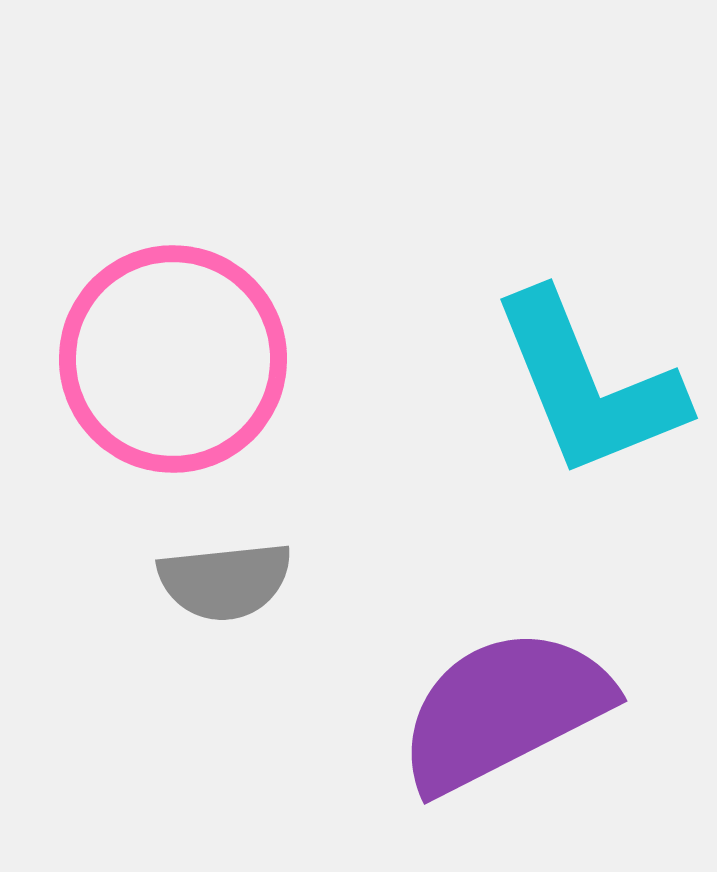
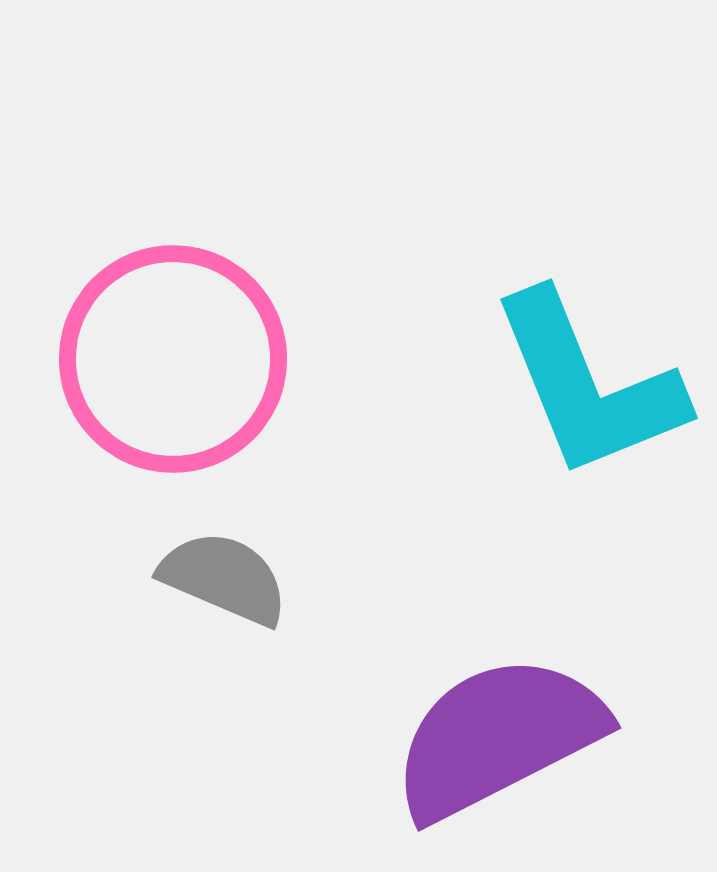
gray semicircle: moved 1 px left, 3 px up; rotated 151 degrees counterclockwise
purple semicircle: moved 6 px left, 27 px down
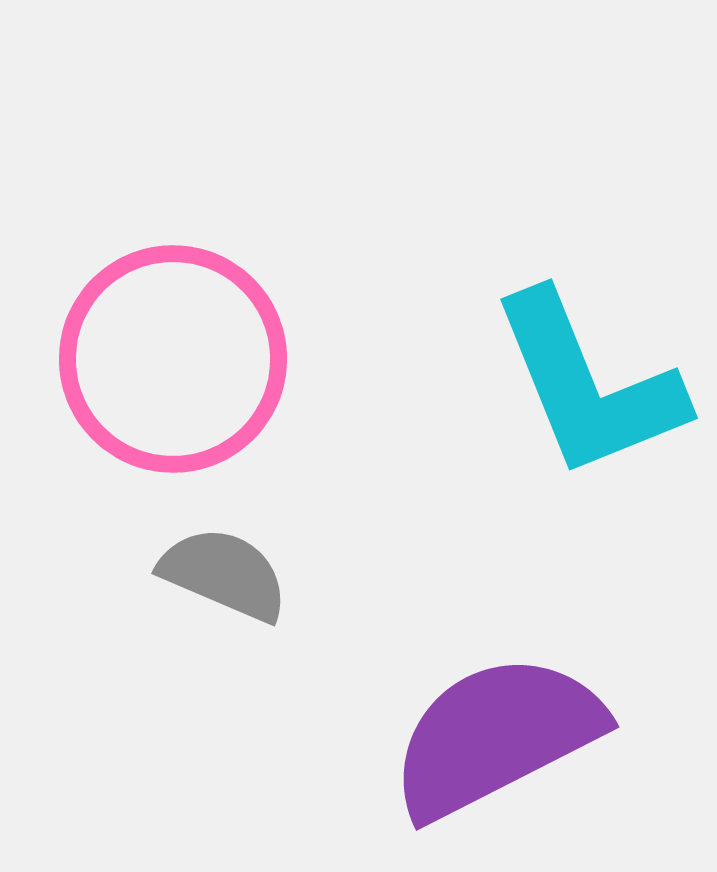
gray semicircle: moved 4 px up
purple semicircle: moved 2 px left, 1 px up
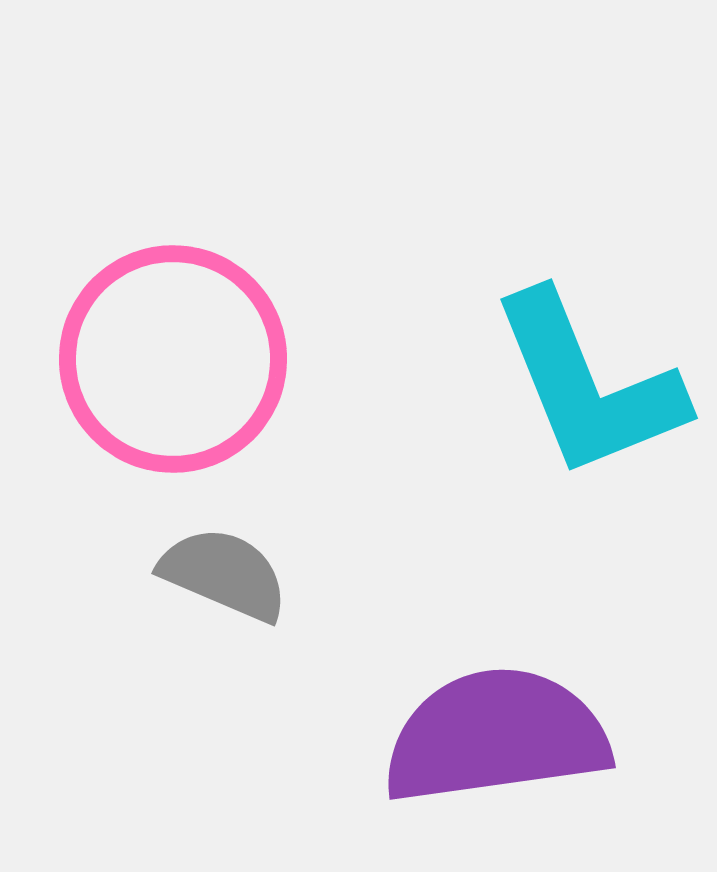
purple semicircle: rotated 19 degrees clockwise
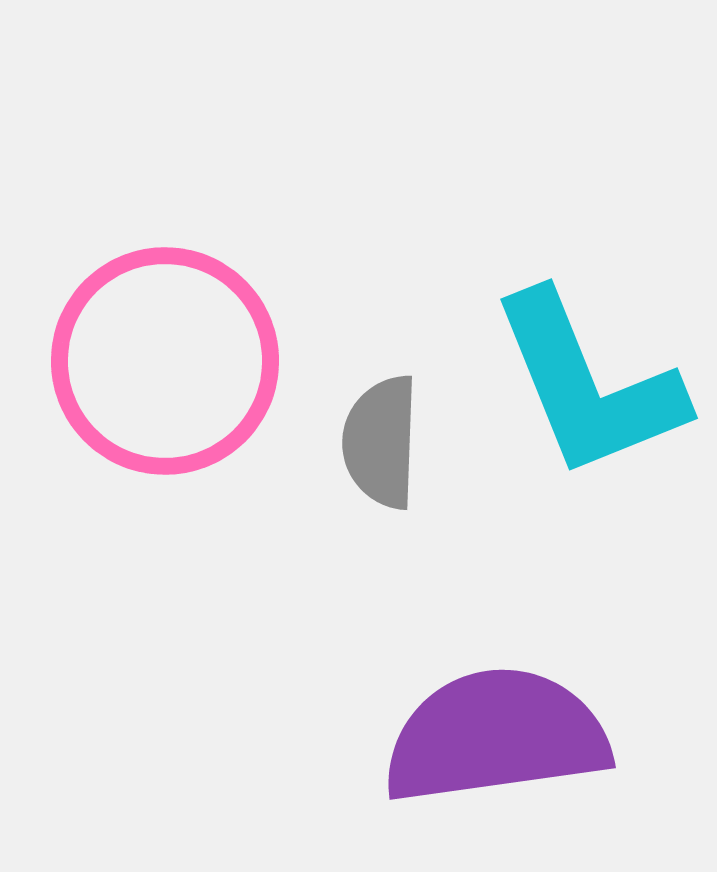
pink circle: moved 8 px left, 2 px down
gray semicircle: moved 157 px right, 132 px up; rotated 111 degrees counterclockwise
